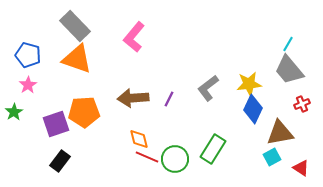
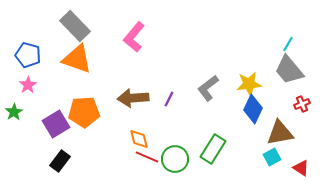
purple square: rotated 12 degrees counterclockwise
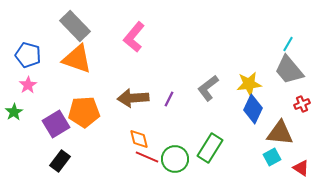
brown triangle: rotated 16 degrees clockwise
green rectangle: moved 3 px left, 1 px up
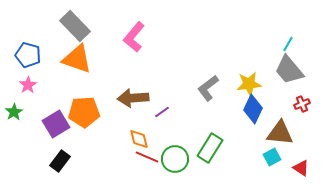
purple line: moved 7 px left, 13 px down; rotated 28 degrees clockwise
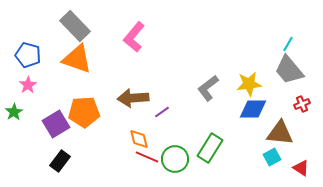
blue diamond: rotated 64 degrees clockwise
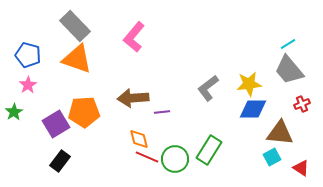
cyan line: rotated 28 degrees clockwise
purple line: rotated 28 degrees clockwise
green rectangle: moved 1 px left, 2 px down
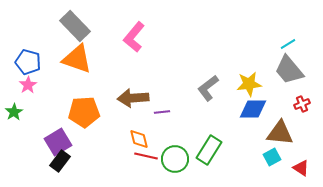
blue pentagon: moved 7 px down
purple square: moved 2 px right, 18 px down
red line: moved 1 px left, 1 px up; rotated 10 degrees counterclockwise
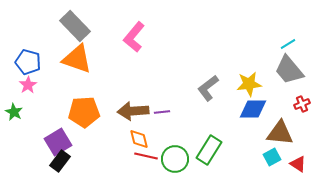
brown arrow: moved 13 px down
green star: rotated 12 degrees counterclockwise
red triangle: moved 3 px left, 4 px up
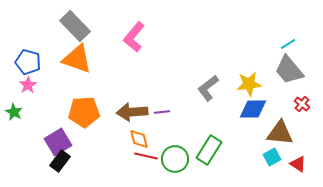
red cross: rotated 28 degrees counterclockwise
brown arrow: moved 1 px left, 1 px down
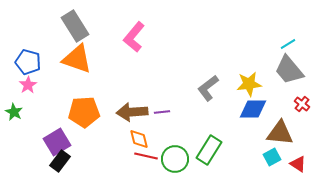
gray rectangle: rotated 12 degrees clockwise
purple square: moved 1 px left
